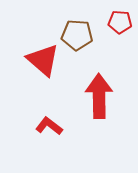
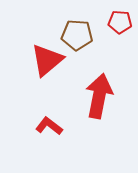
red triangle: moved 4 px right; rotated 39 degrees clockwise
red arrow: rotated 12 degrees clockwise
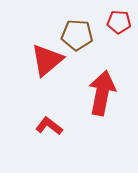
red pentagon: moved 1 px left
red arrow: moved 3 px right, 3 px up
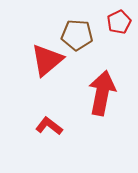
red pentagon: rotated 30 degrees counterclockwise
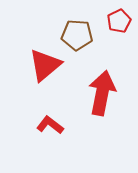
red pentagon: moved 1 px up
red triangle: moved 2 px left, 5 px down
red L-shape: moved 1 px right, 1 px up
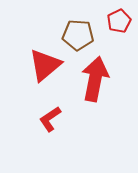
brown pentagon: moved 1 px right
red arrow: moved 7 px left, 14 px up
red L-shape: moved 6 px up; rotated 72 degrees counterclockwise
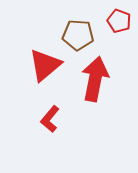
red pentagon: rotated 25 degrees counterclockwise
red L-shape: rotated 16 degrees counterclockwise
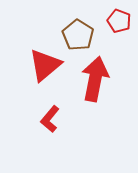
brown pentagon: rotated 28 degrees clockwise
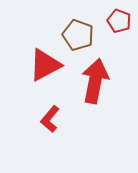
brown pentagon: rotated 12 degrees counterclockwise
red triangle: rotated 12 degrees clockwise
red arrow: moved 2 px down
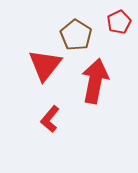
red pentagon: moved 1 px down; rotated 25 degrees clockwise
brown pentagon: moved 2 px left; rotated 12 degrees clockwise
red triangle: rotated 24 degrees counterclockwise
